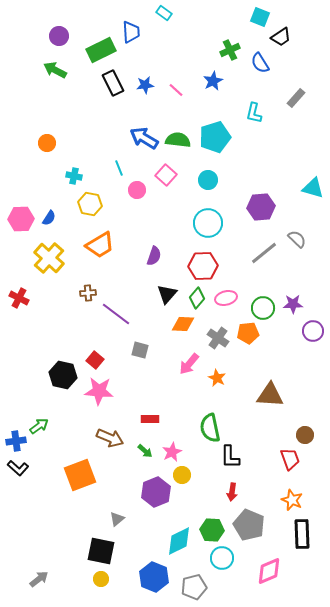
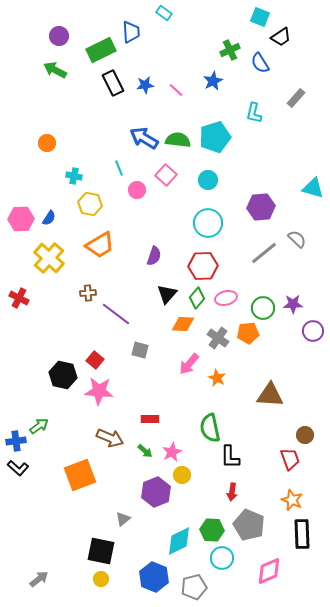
gray triangle at (117, 519): moved 6 px right
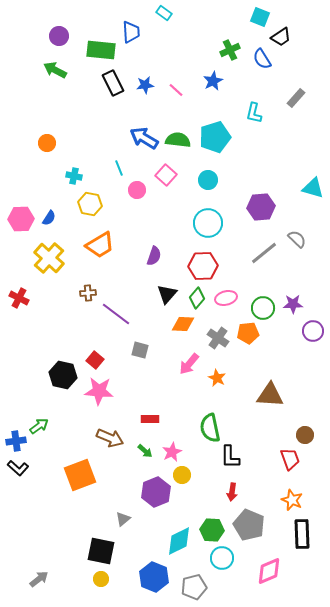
green rectangle at (101, 50): rotated 32 degrees clockwise
blue semicircle at (260, 63): moved 2 px right, 4 px up
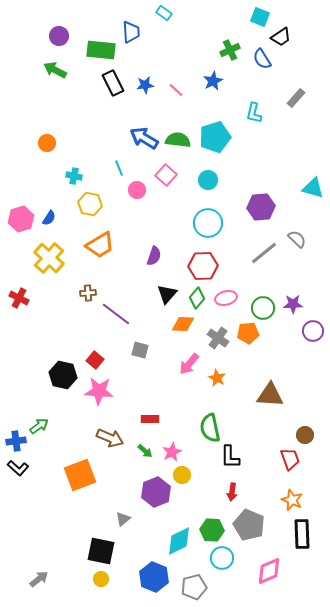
pink hexagon at (21, 219): rotated 15 degrees counterclockwise
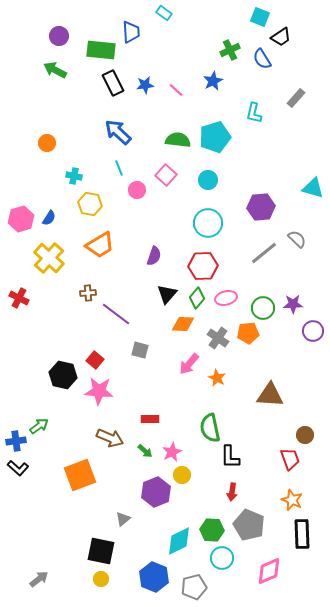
blue arrow at (144, 138): moved 26 px left, 6 px up; rotated 12 degrees clockwise
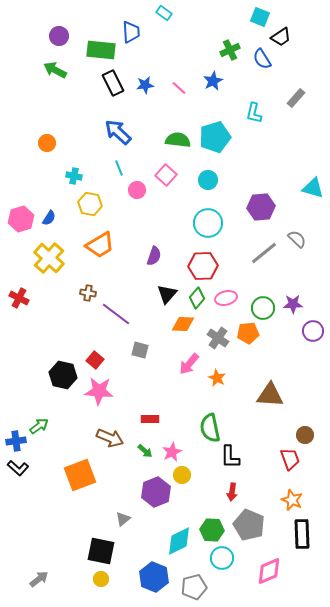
pink line at (176, 90): moved 3 px right, 2 px up
brown cross at (88, 293): rotated 14 degrees clockwise
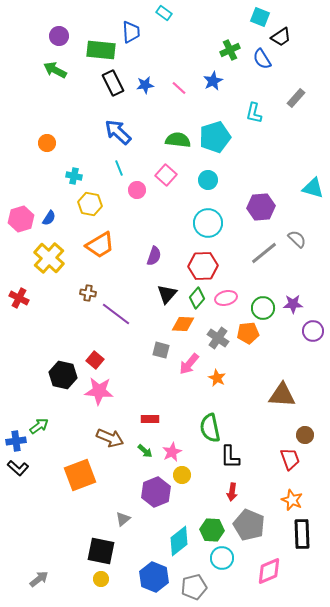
gray square at (140, 350): moved 21 px right
brown triangle at (270, 395): moved 12 px right
cyan diamond at (179, 541): rotated 12 degrees counterclockwise
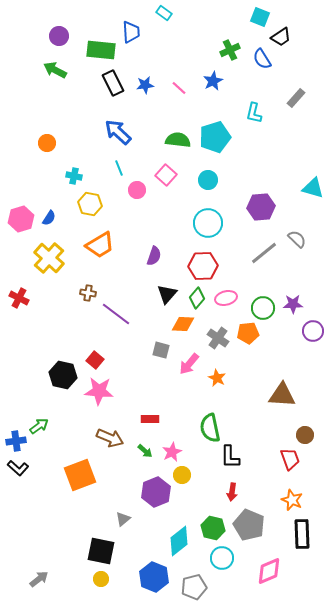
green hexagon at (212, 530): moved 1 px right, 2 px up; rotated 10 degrees clockwise
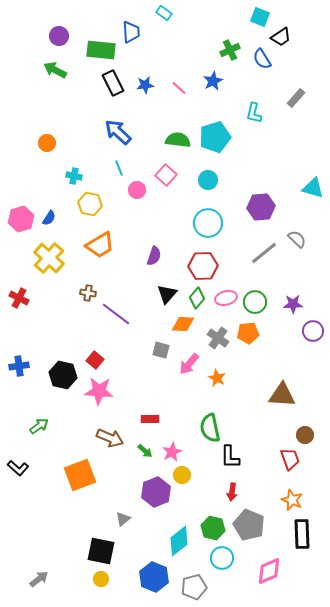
green circle at (263, 308): moved 8 px left, 6 px up
blue cross at (16, 441): moved 3 px right, 75 px up
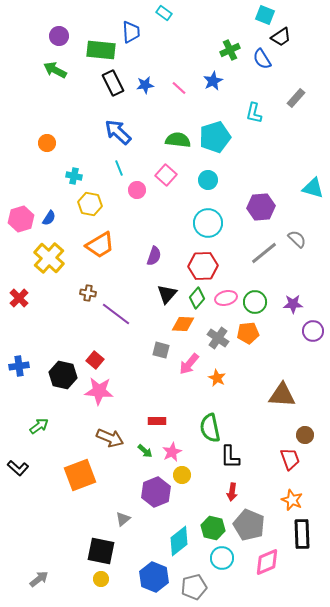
cyan square at (260, 17): moved 5 px right, 2 px up
red cross at (19, 298): rotated 18 degrees clockwise
red rectangle at (150, 419): moved 7 px right, 2 px down
pink diamond at (269, 571): moved 2 px left, 9 px up
